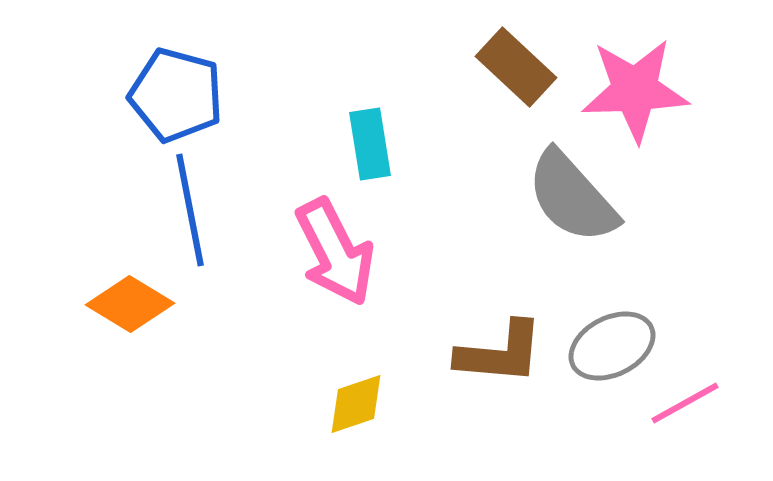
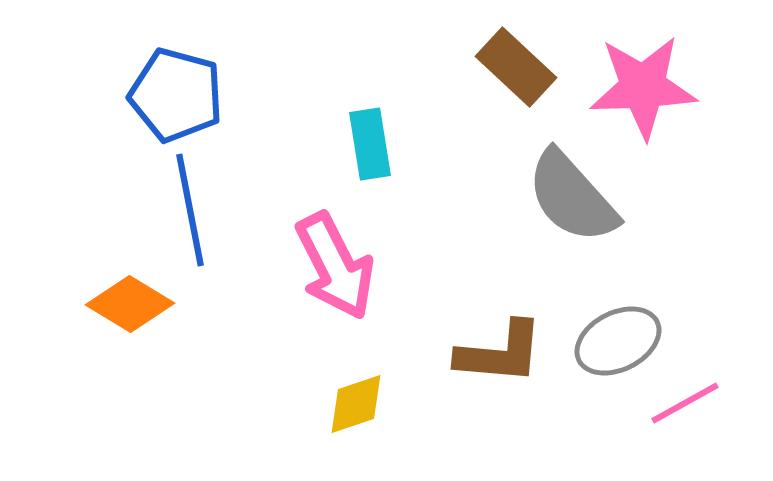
pink star: moved 8 px right, 3 px up
pink arrow: moved 14 px down
gray ellipse: moved 6 px right, 5 px up
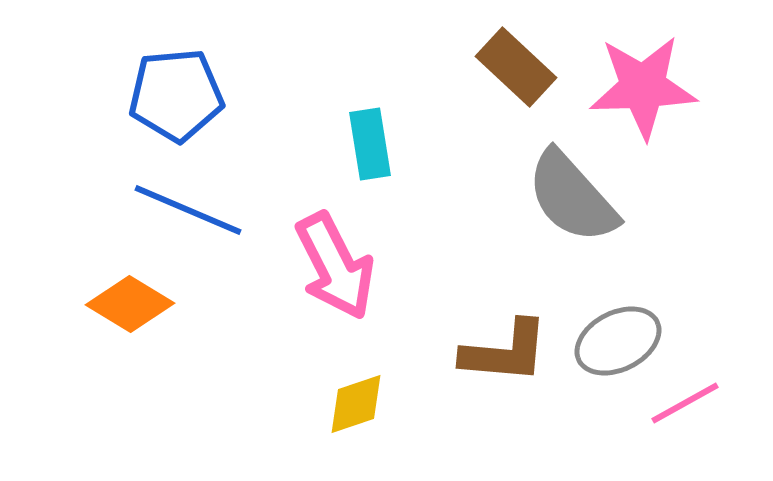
blue pentagon: rotated 20 degrees counterclockwise
blue line: moved 2 px left; rotated 56 degrees counterclockwise
brown L-shape: moved 5 px right, 1 px up
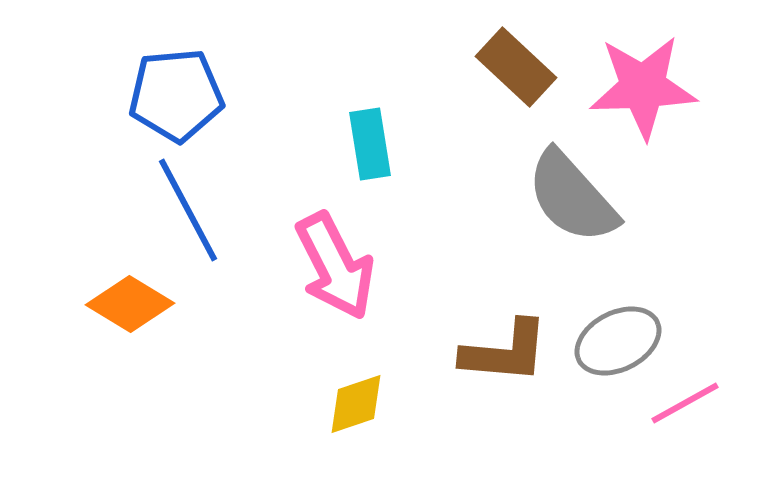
blue line: rotated 39 degrees clockwise
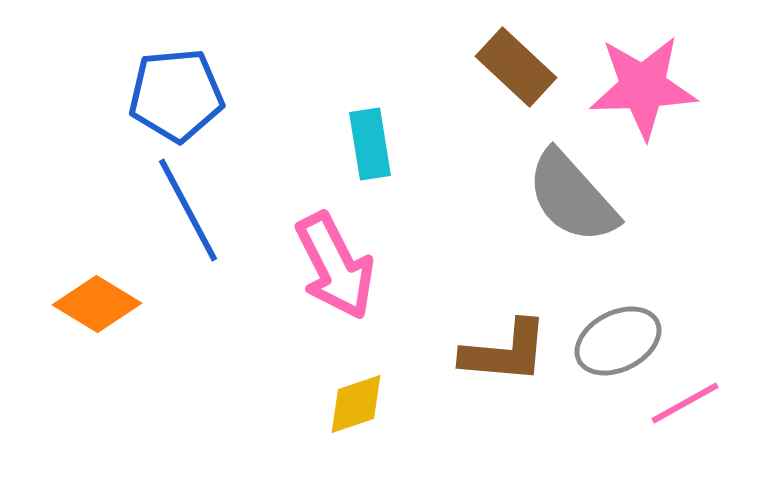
orange diamond: moved 33 px left
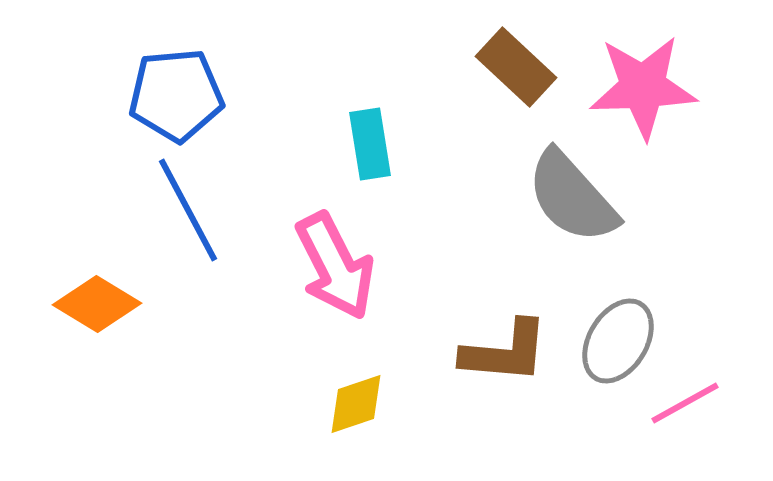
gray ellipse: rotated 32 degrees counterclockwise
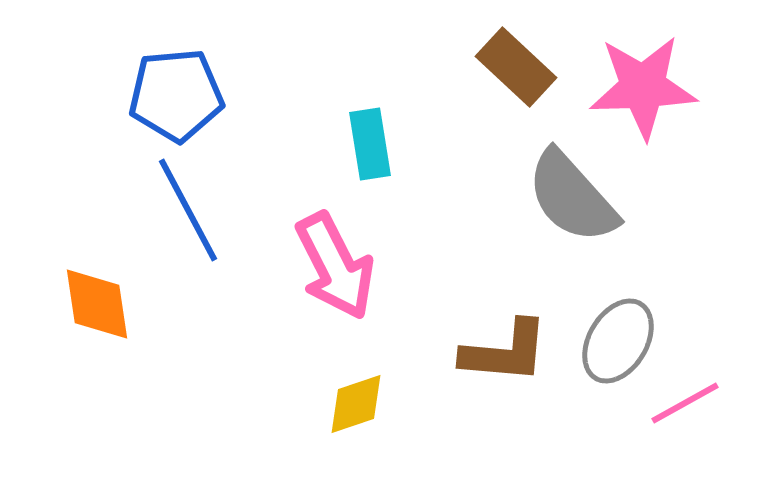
orange diamond: rotated 50 degrees clockwise
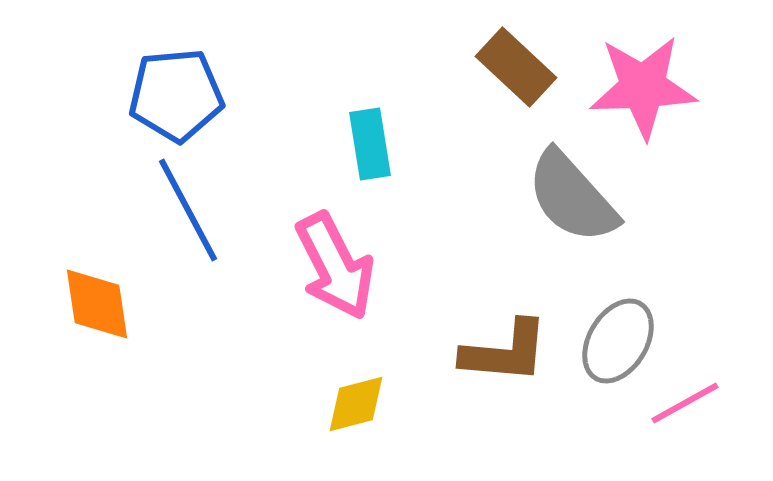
yellow diamond: rotated 4 degrees clockwise
